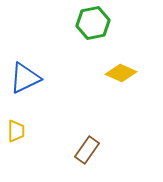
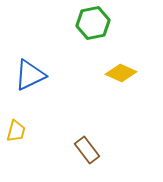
blue triangle: moved 5 px right, 3 px up
yellow trapezoid: rotated 15 degrees clockwise
brown rectangle: rotated 72 degrees counterclockwise
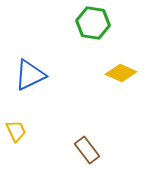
green hexagon: rotated 20 degrees clockwise
yellow trapezoid: rotated 40 degrees counterclockwise
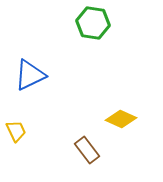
yellow diamond: moved 46 px down
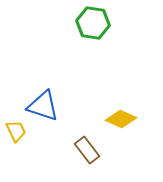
blue triangle: moved 13 px right, 31 px down; rotated 44 degrees clockwise
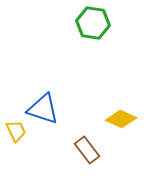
blue triangle: moved 3 px down
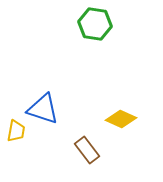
green hexagon: moved 2 px right, 1 px down
yellow trapezoid: rotated 35 degrees clockwise
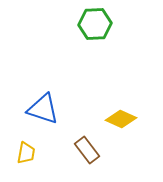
green hexagon: rotated 12 degrees counterclockwise
yellow trapezoid: moved 10 px right, 22 px down
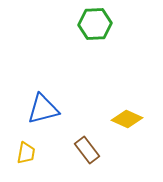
blue triangle: rotated 32 degrees counterclockwise
yellow diamond: moved 6 px right
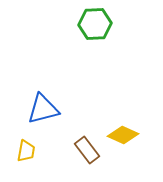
yellow diamond: moved 4 px left, 16 px down
yellow trapezoid: moved 2 px up
